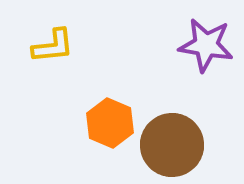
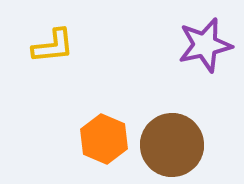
purple star: moved 1 px left; rotated 22 degrees counterclockwise
orange hexagon: moved 6 px left, 16 px down
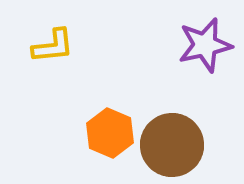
orange hexagon: moved 6 px right, 6 px up
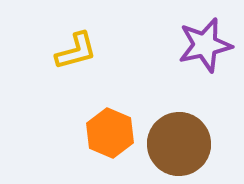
yellow L-shape: moved 23 px right, 5 px down; rotated 9 degrees counterclockwise
brown circle: moved 7 px right, 1 px up
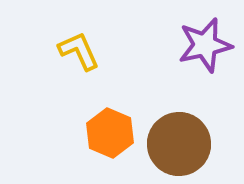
yellow L-shape: moved 3 px right; rotated 99 degrees counterclockwise
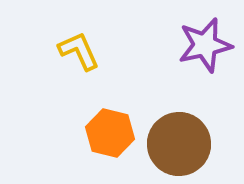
orange hexagon: rotated 9 degrees counterclockwise
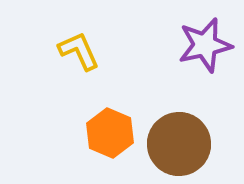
orange hexagon: rotated 9 degrees clockwise
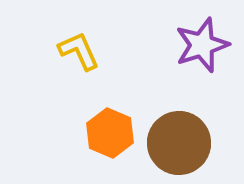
purple star: moved 3 px left; rotated 6 degrees counterclockwise
brown circle: moved 1 px up
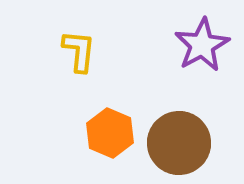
purple star: rotated 10 degrees counterclockwise
yellow L-shape: rotated 30 degrees clockwise
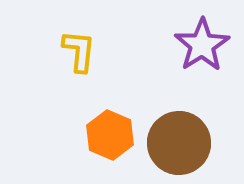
purple star: rotated 4 degrees counterclockwise
orange hexagon: moved 2 px down
